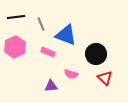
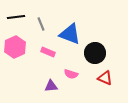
blue triangle: moved 4 px right, 1 px up
black circle: moved 1 px left, 1 px up
red triangle: rotated 21 degrees counterclockwise
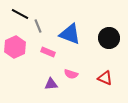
black line: moved 4 px right, 3 px up; rotated 36 degrees clockwise
gray line: moved 3 px left, 2 px down
black circle: moved 14 px right, 15 px up
purple triangle: moved 2 px up
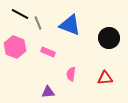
gray line: moved 3 px up
blue triangle: moved 9 px up
pink hexagon: rotated 15 degrees counterclockwise
pink semicircle: rotated 80 degrees clockwise
red triangle: rotated 28 degrees counterclockwise
purple triangle: moved 3 px left, 8 px down
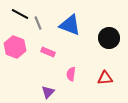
purple triangle: rotated 40 degrees counterclockwise
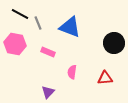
blue triangle: moved 2 px down
black circle: moved 5 px right, 5 px down
pink hexagon: moved 3 px up; rotated 10 degrees counterclockwise
pink semicircle: moved 1 px right, 2 px up
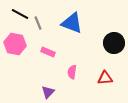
blue triangle: moved 2 px right, 4 px up
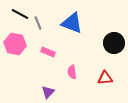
pink semicircle: rotated 16 degrees counterclockwise
